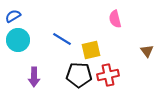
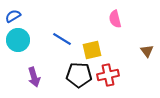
yellow square: moved 1 px right
purple arrow: rotated 18 degrees counterclockwise
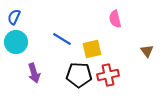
blue semicircle: moved 1 px right, 1 px down; rotated 35 degrees counterclockwise
cyan circle: moved 2 px left, 2 px down
yellow square: moved 1 px up
purple arrow: moved 4 px up
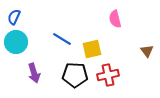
black pentagon: moved 4 px left
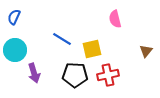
cyan circle: moved 1 px left, 8 px down
brown triangle: moved 1 px left; rotated 16 degrees clockwise
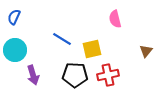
purple arrow: moved 1 px left, 2 px down
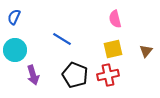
yellow square: moved 21 px right
black pentagon: rotated 20 degrees clockwise
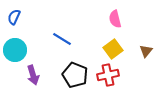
yellow square: rotated 24 degrees counterclockwise
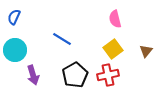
black pentagon: rotated 20 degrees clockwise
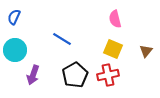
yellow square: rotated 30 degrees counterclockwise
purple arrow: rotated 36 degrees clockwise
